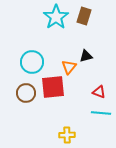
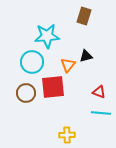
cyan star: moved 9 px left, 19 px down; rotated 30 degrees clockwise
orange triangle: moved 1 px left, 2 px up
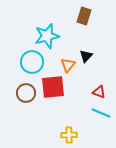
cyan star: rotated 10 degrees counterclockwise
black triangle: rotated 32 degrees counterclockwise
cyan line: rotated 18 degrees clockwise
yellow cross: moved 2 px right
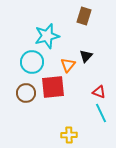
cyan line: rotated 42 degrees clockwise
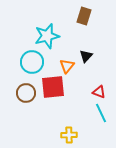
orange triangle: moved 1 px left, 1 px down
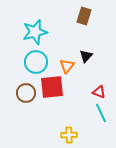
cyan star: moved 12 px left, 4 px up
cyan circle: moved 4 px right
red square: moved 1 px left
